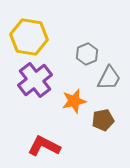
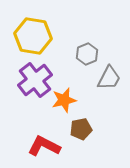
yellow hexagon: moved 4 px right, 1 px up
orange star: moved 10 px left, 1 px up
brown pentagon: moved 22 px left, 9 px down
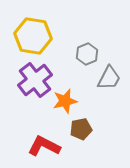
orange star: moved 1 px right, 1 px down
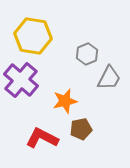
purple cross: moved 14 px left; rotated 12 degrees counterclockwise
red L-shape: moved 2 px left, 8 px up
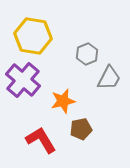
purple cross: moved 2 px right
orange star: moved 2 px left
red L-shape: moved 1 px left, 2 px down; rotated 32 degrees clockwise
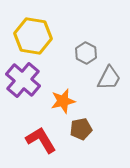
gray hexagon: moved 1 px left, 1 px up; rotated 10 degrees counterclockwise
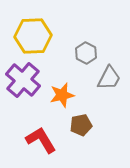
yellow hexagon: rotated 12 degrees counterclockwise
orange star: moved 1 px left, 6 px up
brown pentagon: moved 4 px up
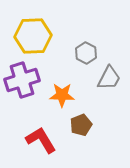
purple cross: moved 1 px left; rotated 32 degrees clockwise
orange star: rotated 15 degrees clockwise
brown pentagon: rotated 10 degrees counterclockwise
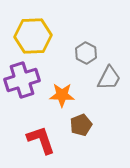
red L-shape: rotated 12 degrees clockwise
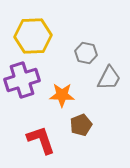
gray hexagon: rotated 15 degrees counterclockwise
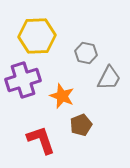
yellow hexagon: moved 4 px right
purple cross: moved 1 px right
orange star: moved 1 px down; rotated 20 degrees clockwise
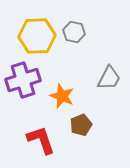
gray hexagon: moved 12 px left, 21 px up
